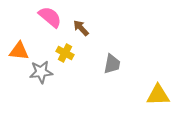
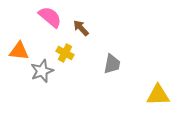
gray star: moved 1 px right, 1 px up; rotated 15 degrees counterclockwise
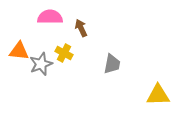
pink semicircle: rotated 40 degrees counterclockwise
brown arrow: rotated 18 degrees clockwise
yellow cross: moved 1 px left
gray star: moved 1 px left, 7 px up
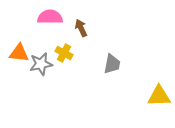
orange triangle: moved 2 px down
gray star: rotated 10 degrees clockwise
yellow triangle: moved 1 px right, 1 px down
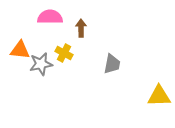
brown arrow: rotated 24 degrees clockwise
orange triangle: moved 1 px right, 3 px up
